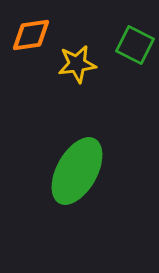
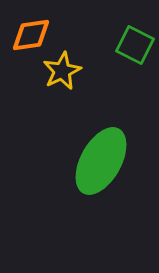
yellow star: moved 15 px left, 7 px down; rotated 18 degrees counterclockwise
green ellipse: moved 24 px right, 10 px up
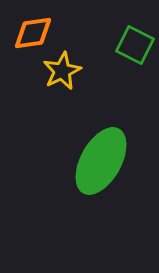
orange diamond: moved 2 px right, 2 px up
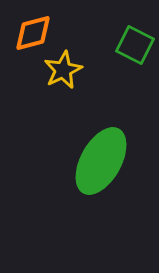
orange diamond: rotated 6 degrees counterclockwise
yellow star: moved 1 px right, 1 px up
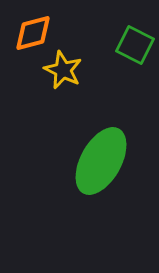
yellow star: rotated 21 degrees counterclockwise
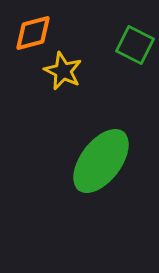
yellow star: moved 1 px down
green ellipse: rotated 8 degrees clockwise
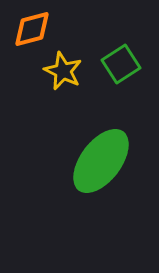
orange diamond: moved 1 px left, 4 px up
green square: moved 14 px left, 19 px down; rotated 30 degrees clockwise
